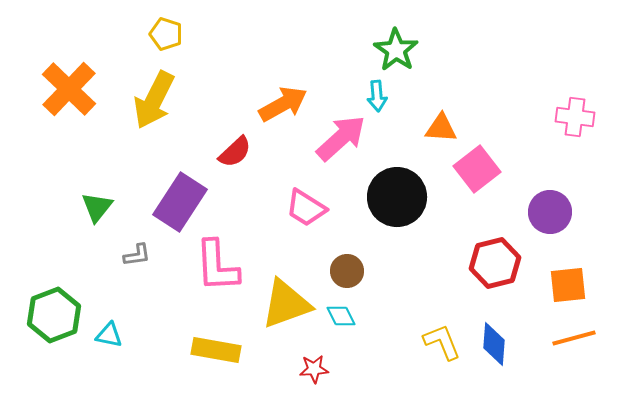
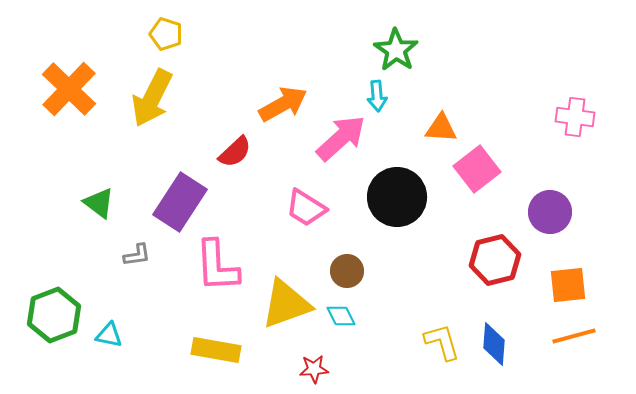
yellow arrow: moved 2 px left, 2 px up
green triangle: moved 2 px right, 4 px up; rotated 32 degrees counterclockwise
red hexagon: moved 3 px up
orange line: moved 2 px up
yellow L-shape: rotated 6 degrees clockwise
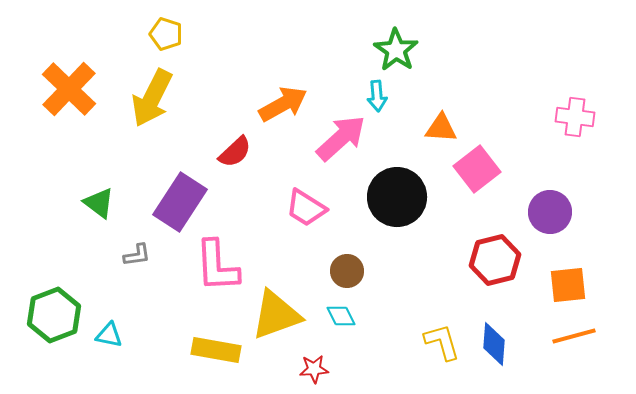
yellow triangle: moved 10 px left, 11 px down
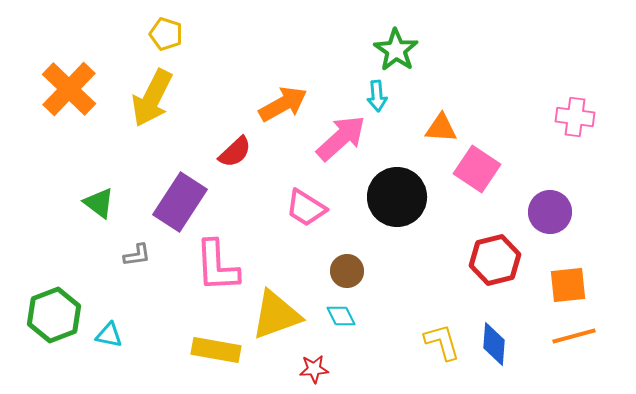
pink square: rotated 18 degrees counterclockwise
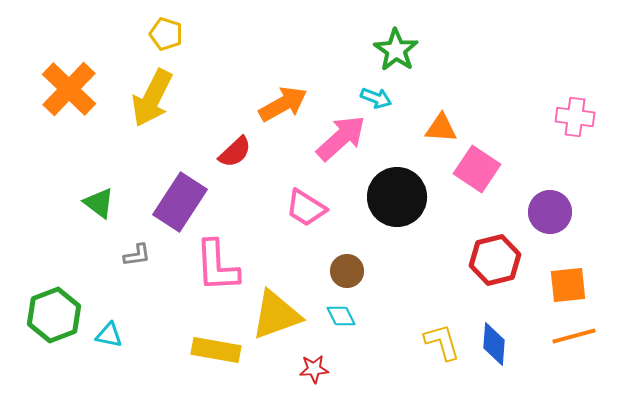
cyan arrow: moved 1 px left, 2 px down; rotated 64 degrees counterclockwise
